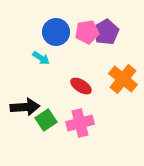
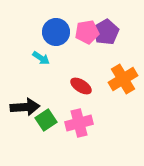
orange cross: rotated 20 degrees clockwise
pink cross: moved 1 px left
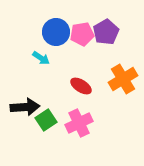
pink pentagon: moved 5 px left, 2 px down
pink cross: rotated 12 degrees counterclockwise
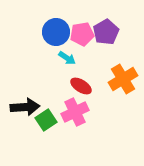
cyan arrow: moved 26 px right
pink cross: moved 4 px left, 11 px up
